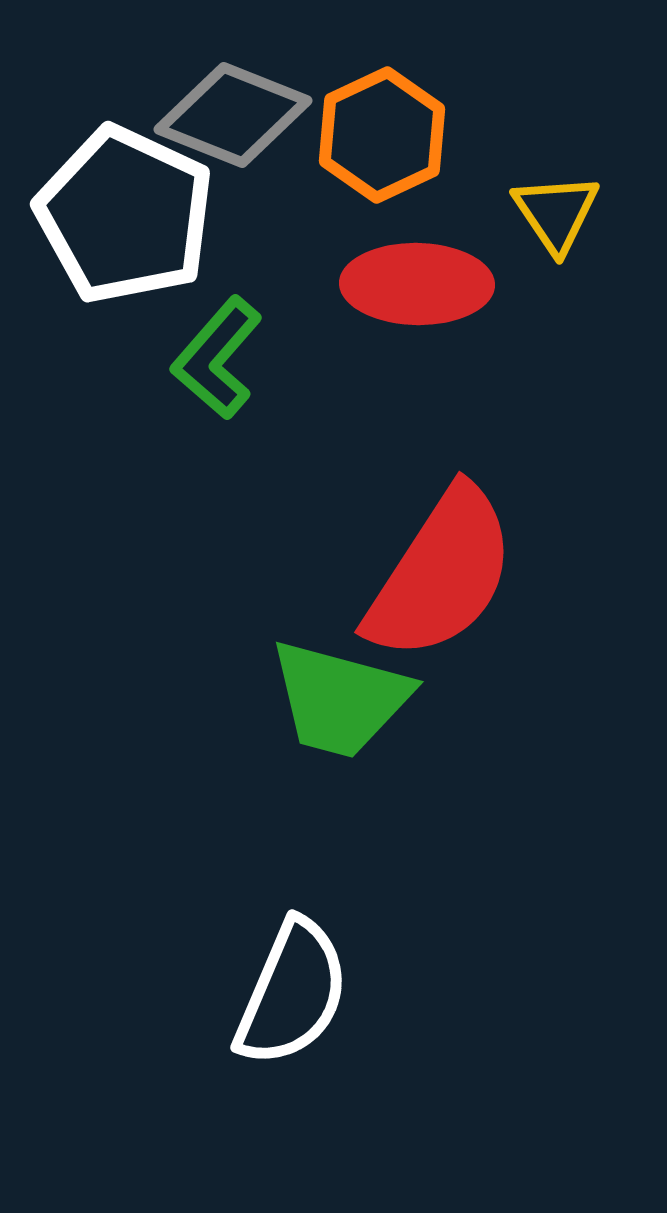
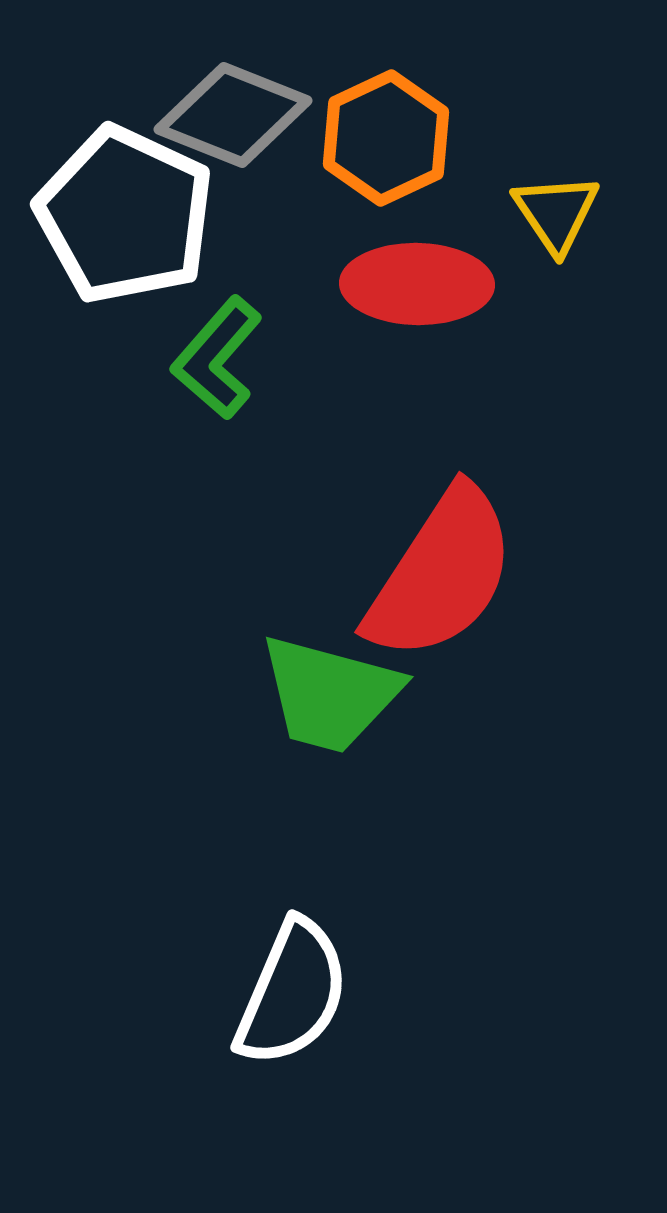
orange hexagon: moved 4 px right, 3 px down
green trapezoid: moved 10 px left, 5 px up
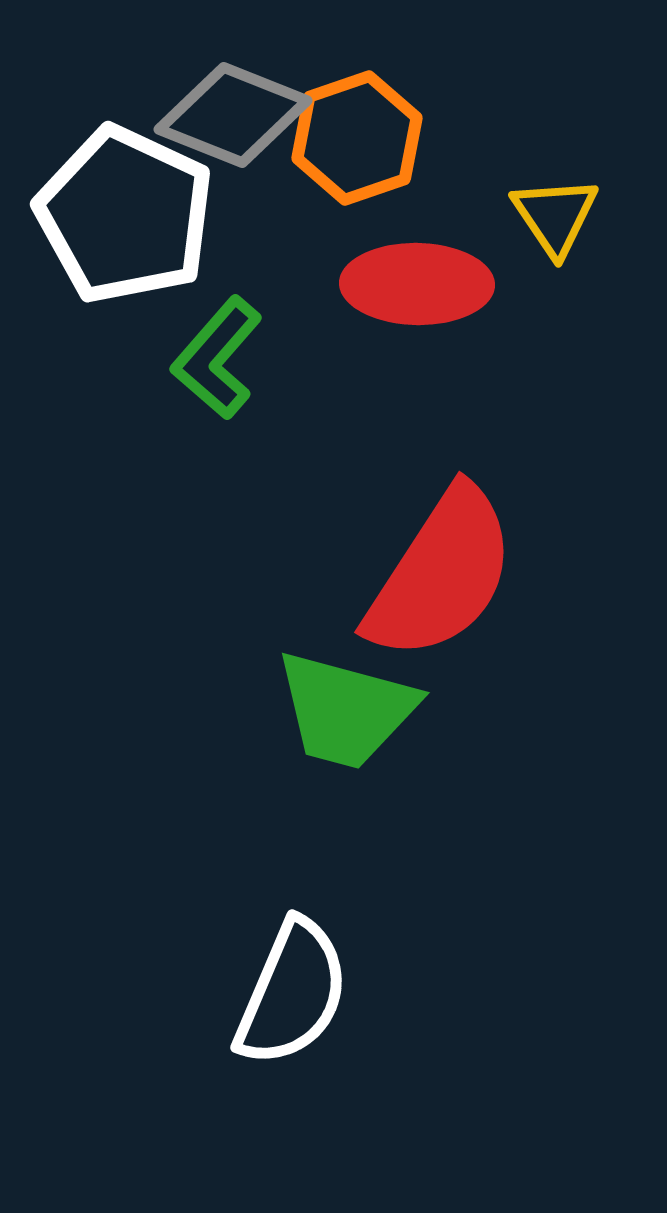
orange hexagon: moved 29 px left; rotated 6 degrees clockwise
yellow triangle: moved 1 px left, 3 px down
green trapezoid: moved 16 px right, 16 px down
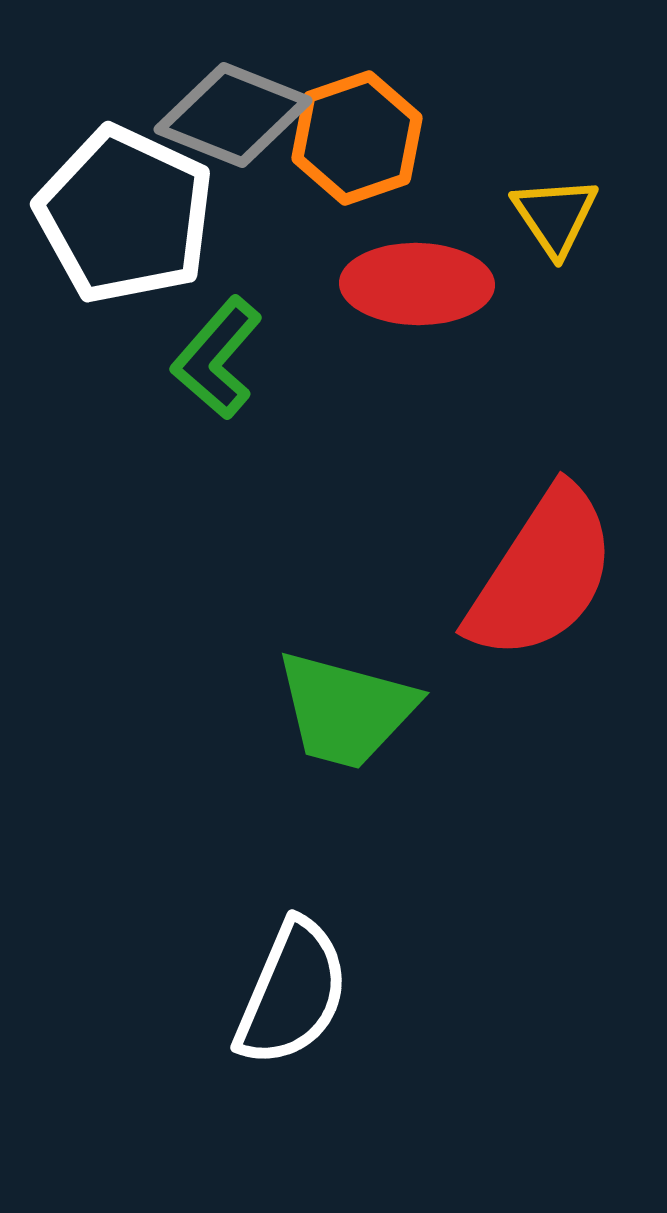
red semicircle: moved 101 px right
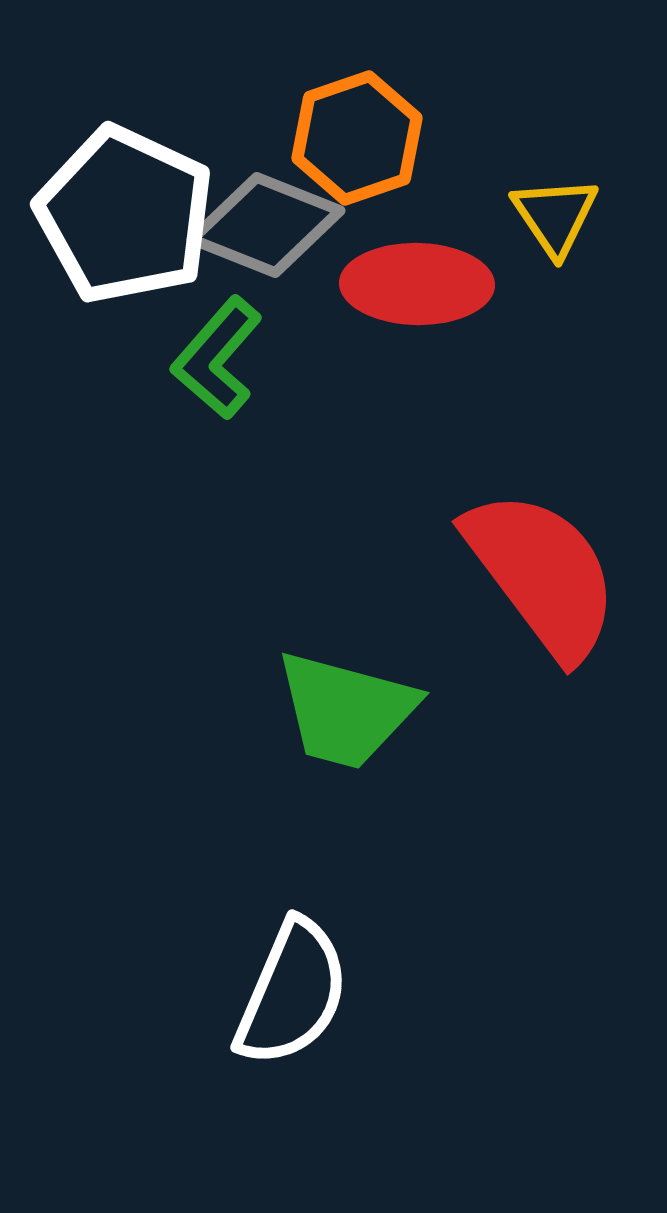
gray diamond: moved 33 px right, 110 px down
red semicircle: rotated 70 degrees counterclockwise
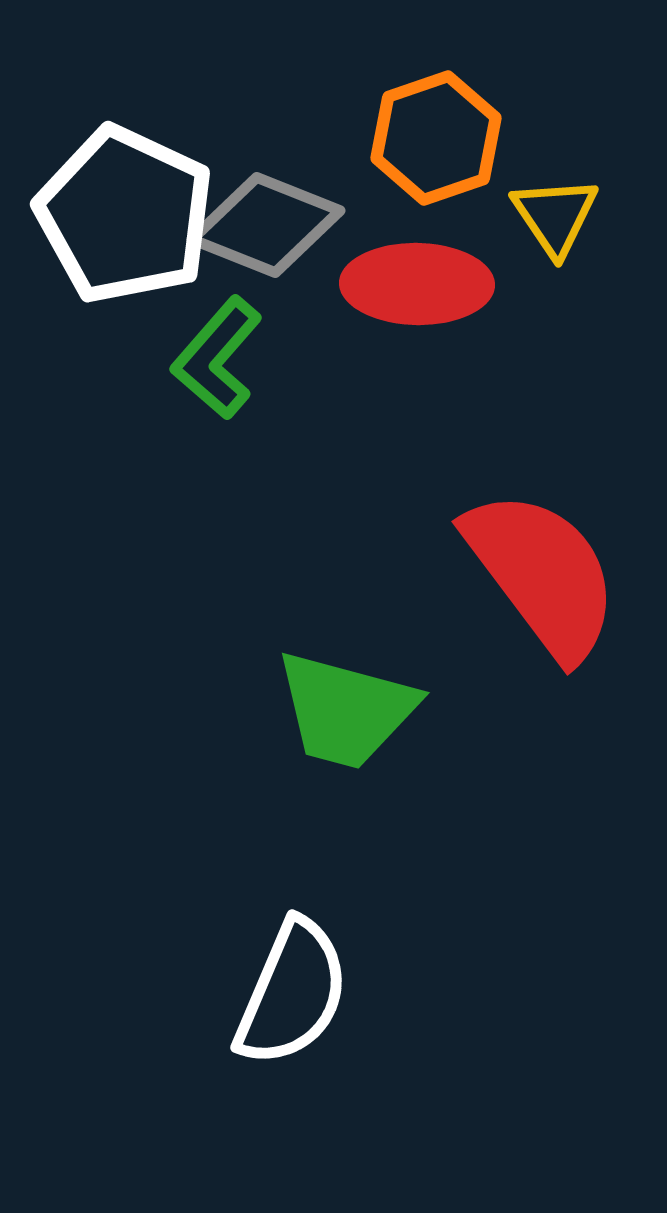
orange hexagon: moved 79 px right
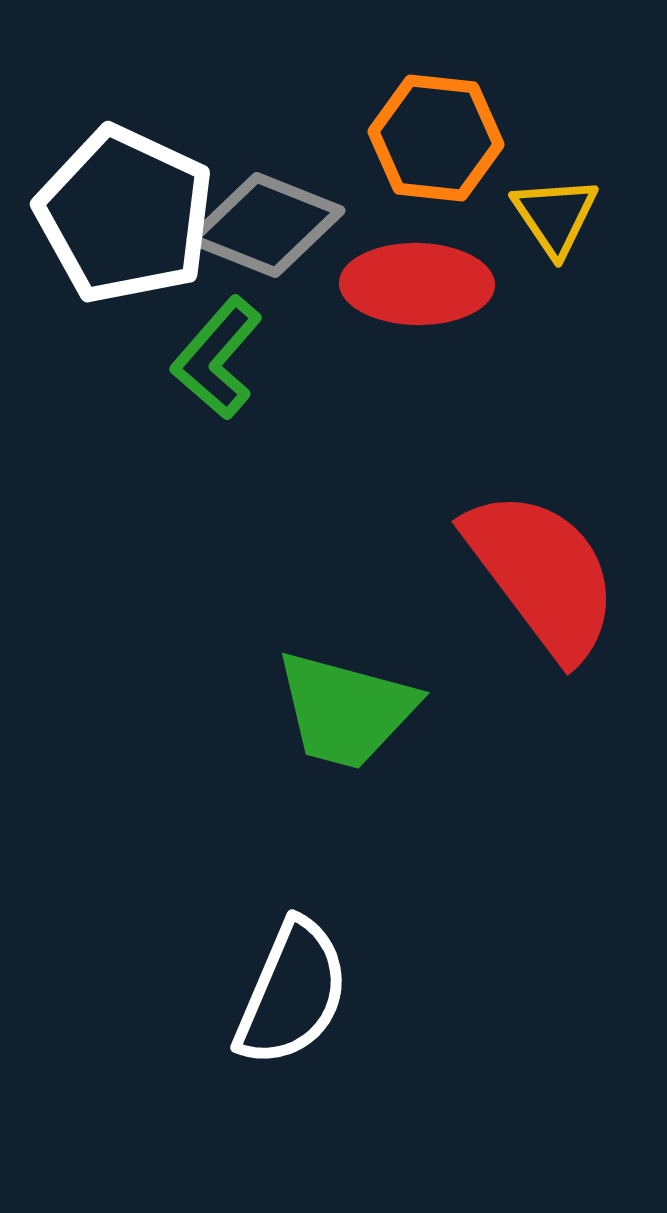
orange hexagon: rotated 25 degrees clockwise
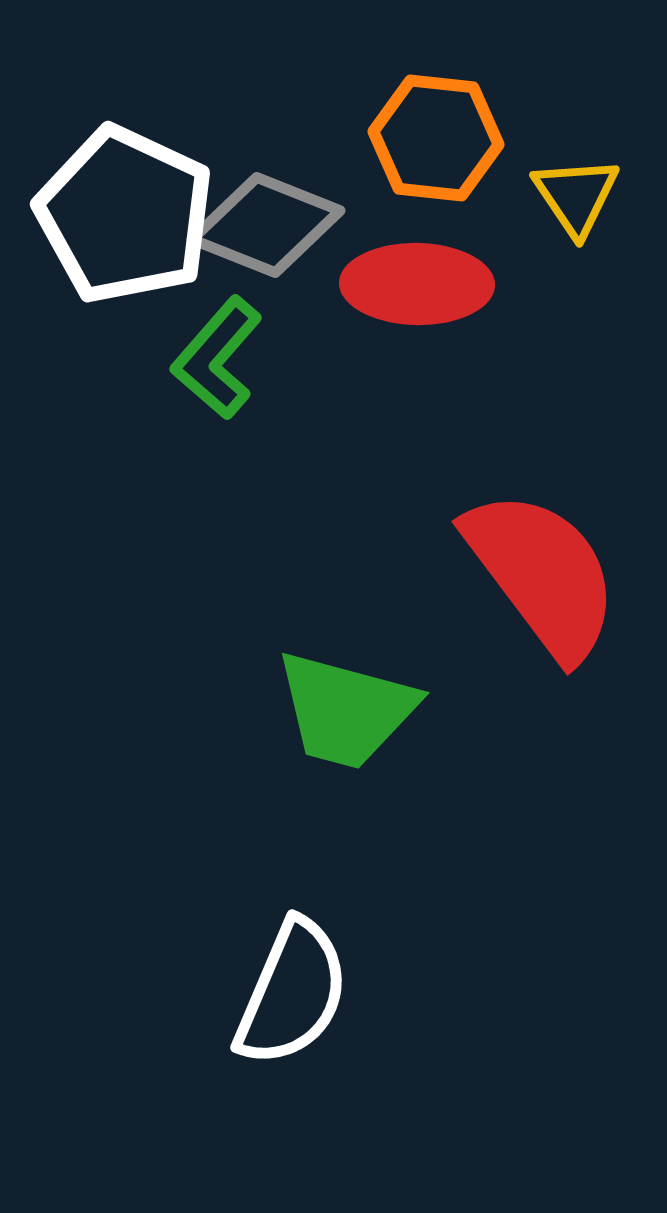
yellow triangle: moved 21 px right, 20 px up
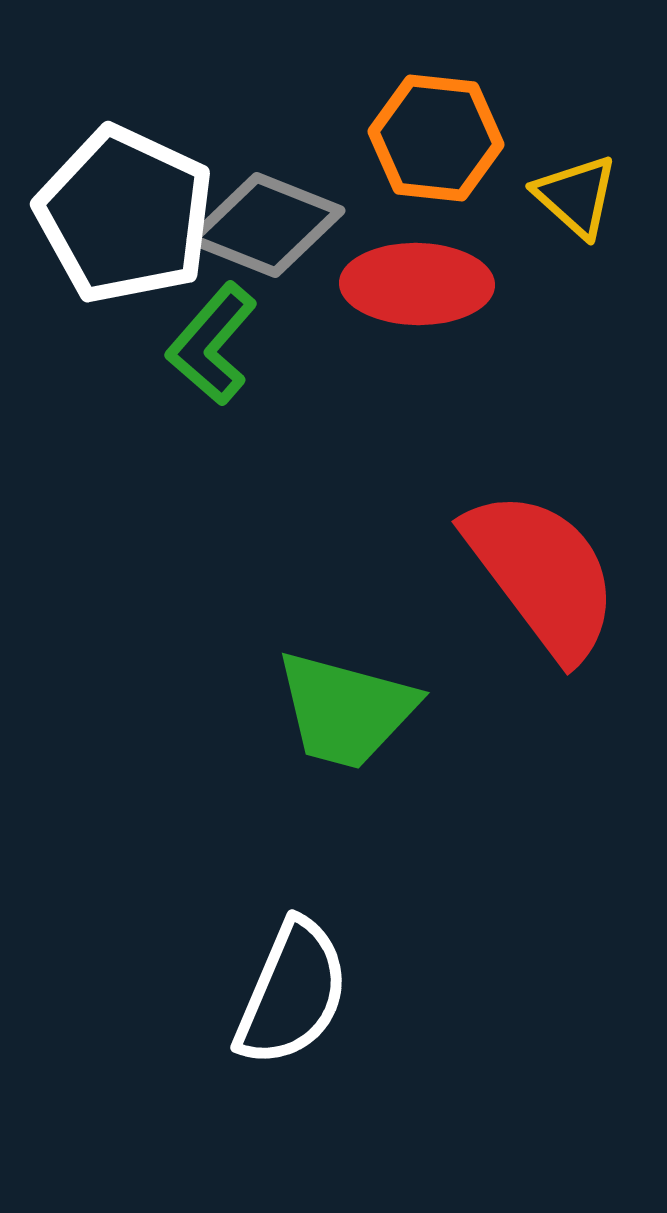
yellow triangle: rotated 14 degrees counterclockwise
green L-shape: moved 5 px left, 14 px up
